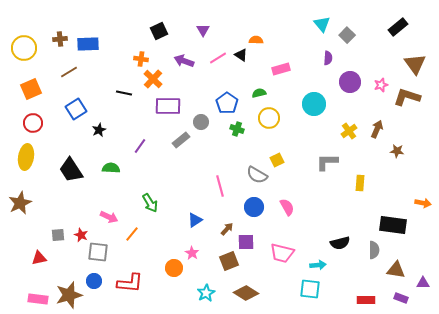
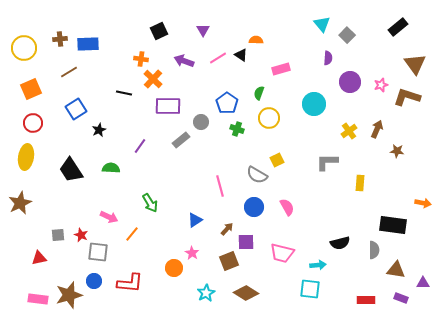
green semicircle at (259, 93): rotated 56 degrees counterclockwise
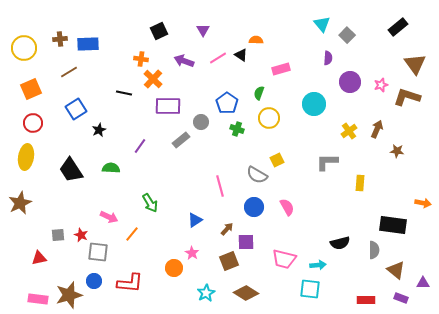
pink trapezoid at (282, 253): moved 2 px right, 6 px down
brown triangle at (396, 270): rotated 30 degrees clockwise
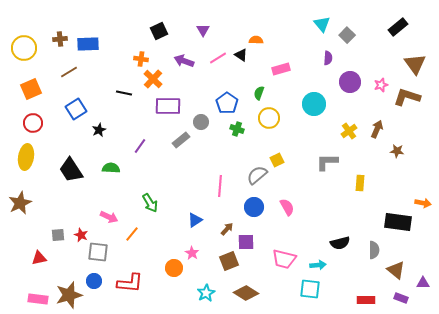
gray semicircle at (257, 175): rotated 110 degrees clockwise
pink line at (220, 186): rotated 20 degrees clockwise
black rectangle at (393, 225): moved 5 px right, 3 px up
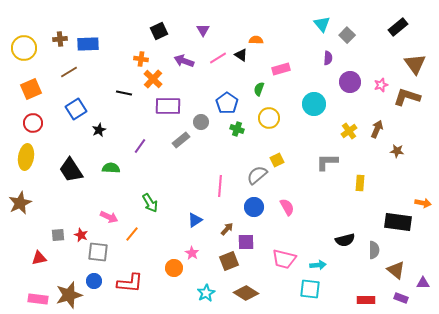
green semicircle at (259, 93): moved 4 px up
black semicircle at (340, 243): moved 5 px right, 3 px up
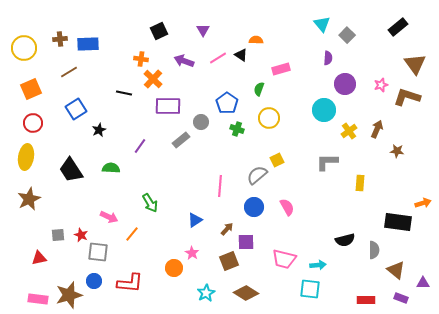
purple circle at (350, 82): moved 5 px left, 2 px down
cyan circle at (314, 104): moved 10 px right, 6 px down
brown star at (20, 203): moved 9 px right, 4 px up
orange arrow at (423, 203): rotated 28 degrees counterclockwise
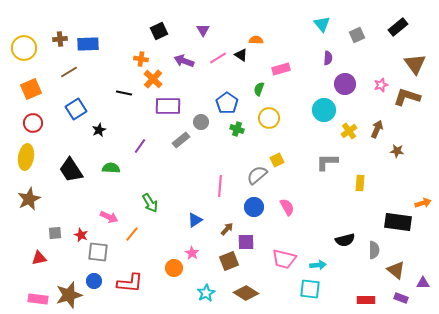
gray square at (347, 35): moved 10 px right; rotated 21 degrees clockwise
gray square at (58, 235): moved 3 px left, 2 px up
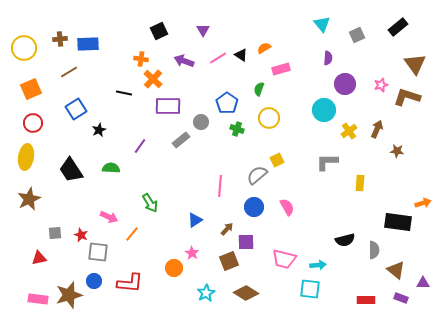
orange semicircle at (256, 40): moved 8 px right, 8 px down; rotated 32 degrees counterclockwise
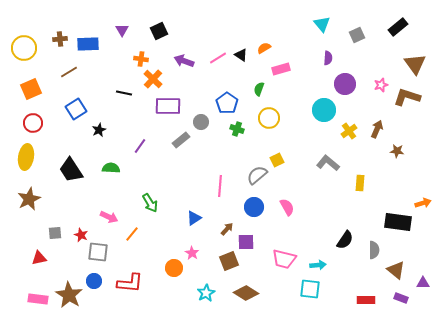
purple triangle at (203, 30): moved 81 px left
gray L-shape at (327, 162): moved 1 px right, 1 px down; rotated 40 degrees clockwise
blue triangle at (195, 220): moved 1 px left, 2 px up
black semicircle at (345, 240): rotated 42 degrees counterclockwise
brown star at (69, 295): rotated 24 degrees counterclockwise
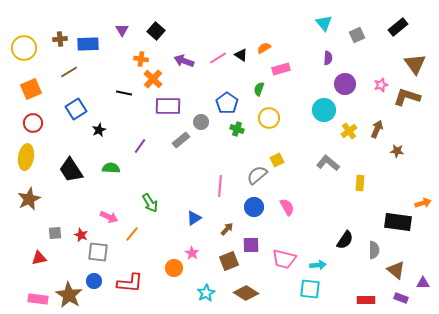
cyan triangle at (322, 24): moved 2 px right, 1 px up
black square at (159, 31): moved 3 px left; rotated 24 degrees counterclockwise
purple square at (246, 242): moved 5 px right, 3 px down
